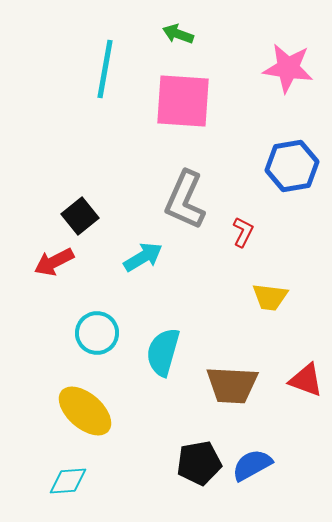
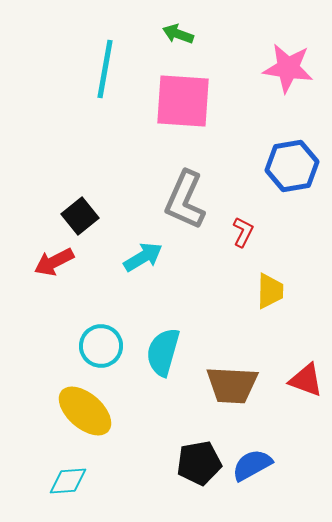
yellow trapezoid: moved 6 px up; rotated 96 degrees counterclockwise
cyan circle: moved 4 px right, 13 px down
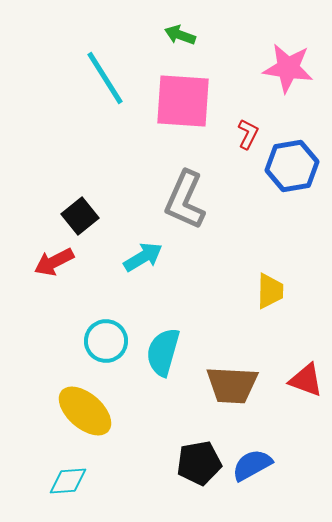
green arrow: moved 2 px right, 1 px down
cyan line: moved 9 px down; rotated 42 degrees counterclockwise
red L-shape: moved 5 px right, 98 px up
cyan circle: moved 5 px right, 5 px up
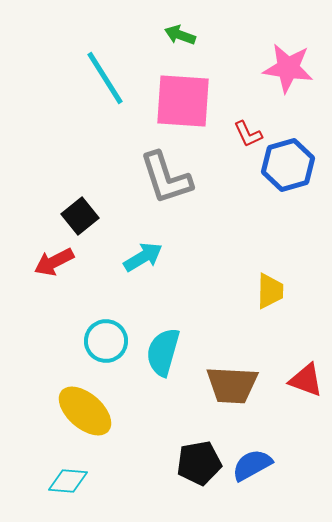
red L-shape: rotated 128 degrees clockwise
blue hexagon: moved 4 px left, 1 px up; rotated 6 degrees counterclockwise
gray L-shape: moved 19 px left, 22 px up; rotated 42 degrees counterclockwise
cyan diamond: rotated 9 degrees clockwise
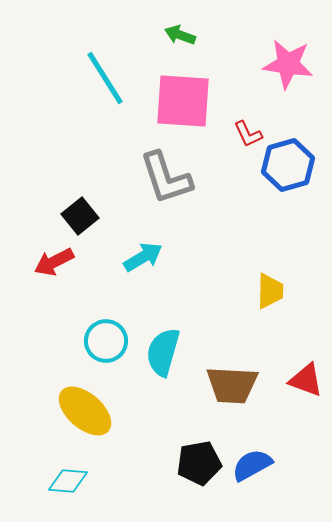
pink star: moved 4 px up
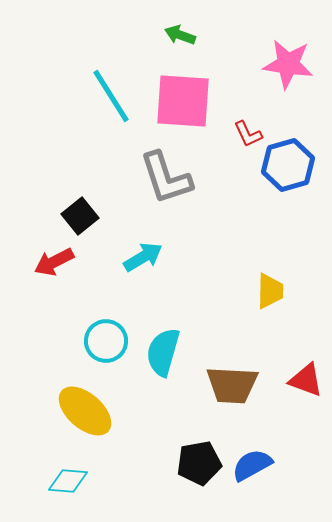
cyan line: moved 6 px right, 18 px down
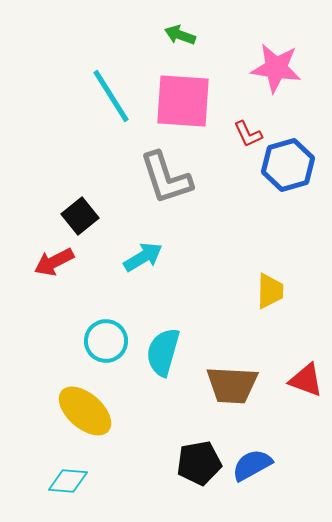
pink star: moved 12 px left, 4 px down
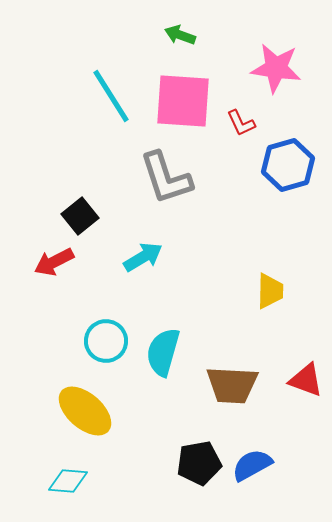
red L-shape: moved 7 px left, 11 px up
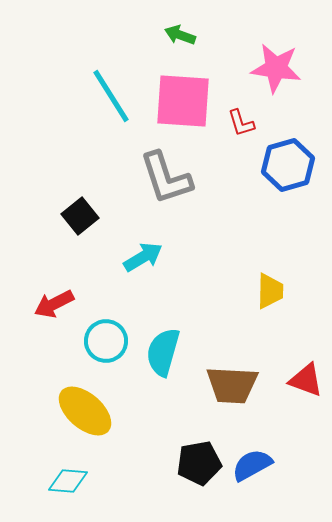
red L-shape: rotated 8 degrees clockwise
red arrow: moved 42 px down
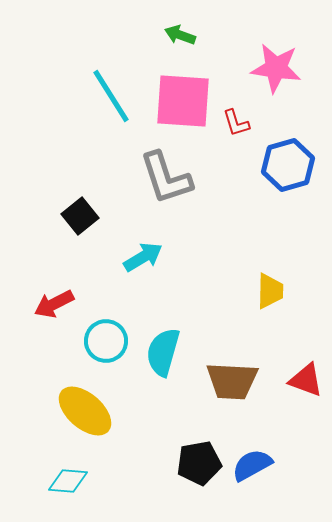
red L-shape: moved 5 px left
brown trapezoid: moved 4 px up
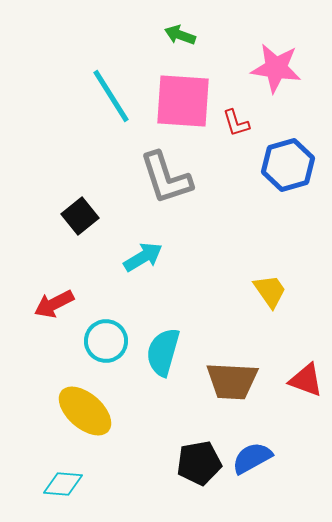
yellow trapezoid: rotated 36 degrees counterclockwise
blue semicircle: moved 7 px up
cyan diamond: moved 5 px left, 3 px down
